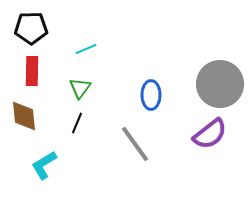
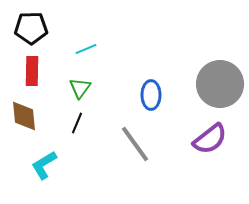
purple semicircle: moved 5 px down
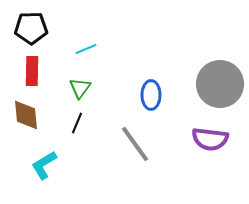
brown diamond: moved 2 px right, 1 px up
purple semicircle: rotated 45 degrees clockwise
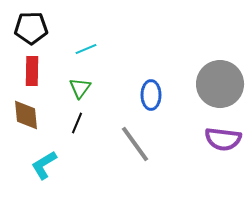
purple semicircle: moved 13 px right
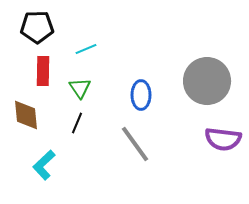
black pentagon: moved 6 px right, 1 px up
red rectangle: moved 11 px right
gray circle: moved 13 px left, 3 px up
green triangle: rotated 10 degrees counterclockwise
blue ellipse: moved 10 px left
cyan L-shape: rotated 12 degrees counterclockwise
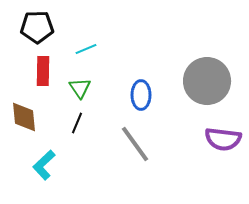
brown diamond: moved 2 px left, 2 px down
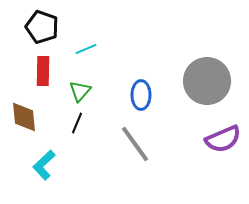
black pentagon: moved 5 px right; rotated 20 degrees clockwise
green triangle: moved 3 px down; rotated 15 degrees clockwise
purple semicircle: rotated 30 degrees counterclockwise
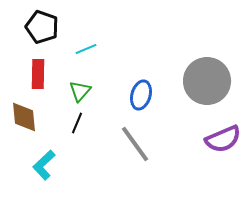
red rectangle: moved 5 px left, 3 px down
blue ellipse: rotated 16 degrees clockwise
